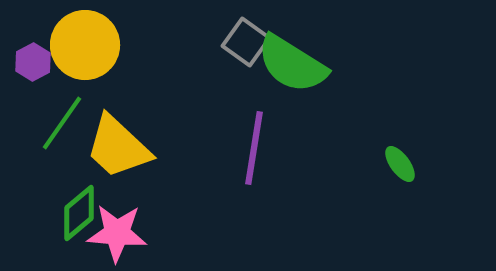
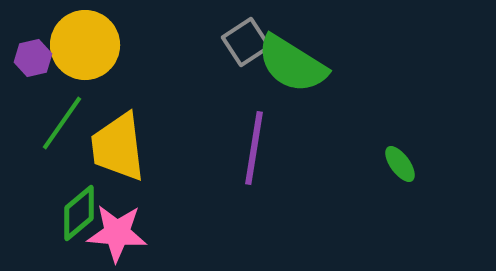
gray square: rotated 21 degrees clockwise
purple hexagon: moved 4 px up; rotated 15 degrees clockwise
yellow trapezoid: rotated 40 degrees clockwise
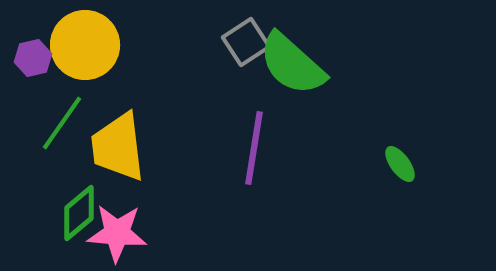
green semicircle: rotated 10 degrees clockwise
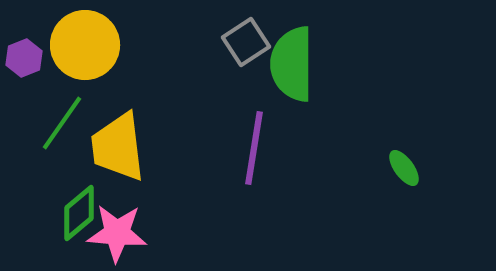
purple hexagon: moved 9 px left; rotated 9 degrees counterclockwise
green semicircle: rotated 48 degrees clockwise
green ellipse: moved 4 px right, 4 px down
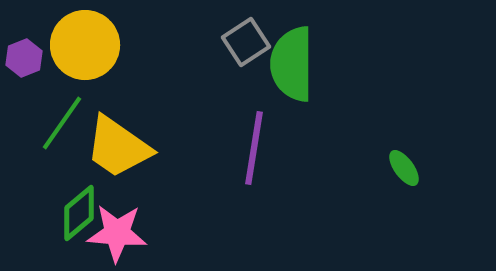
yellow trapezoid: rotated 48 degrees counterclockwise
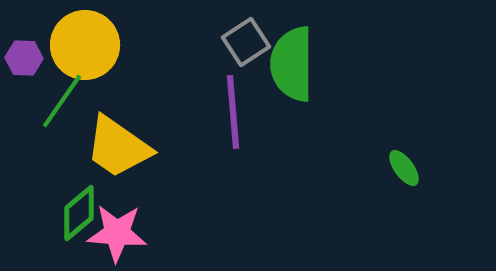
purple hexagon: rotated 24 degrees clockwise
green line: moved 22 px up
purple line: moved 21 px left, 36 px up; rotated 14 degrees counterclockwise
